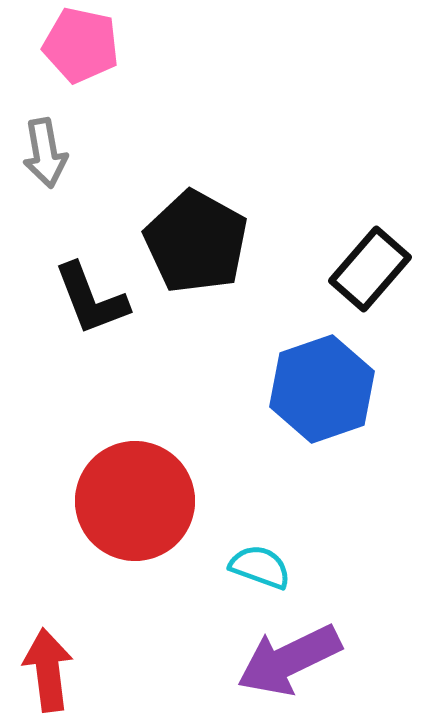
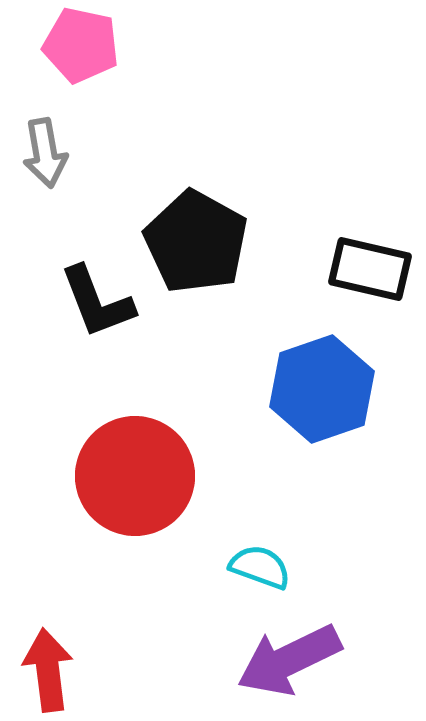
black rectangle: rotated 62 degrees clockwise
black L-shape: moved 6 px right, 3 px down
red circle: moved 25 px up
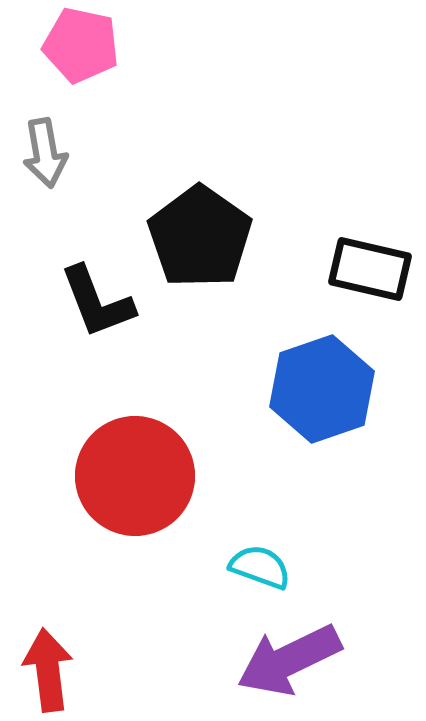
black pentagon: moved 4 px right, 5 px up; rotated 6 degrees clockwise
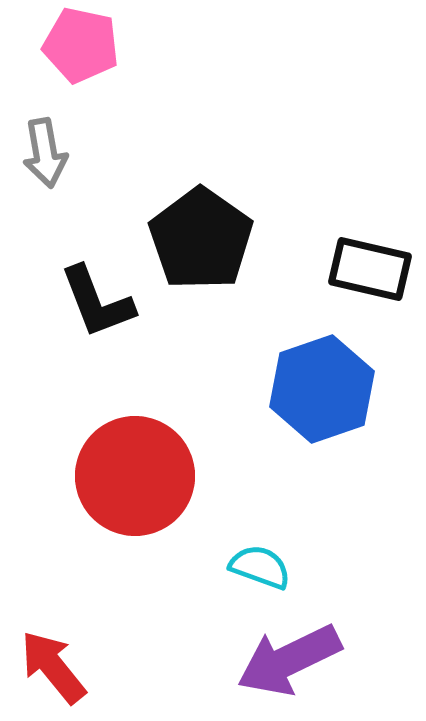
black pentagon: moved 1 px right, 2 px down
red arrow: moved 5 px right, 3 px up; rotated 32 degrees counterclockwise
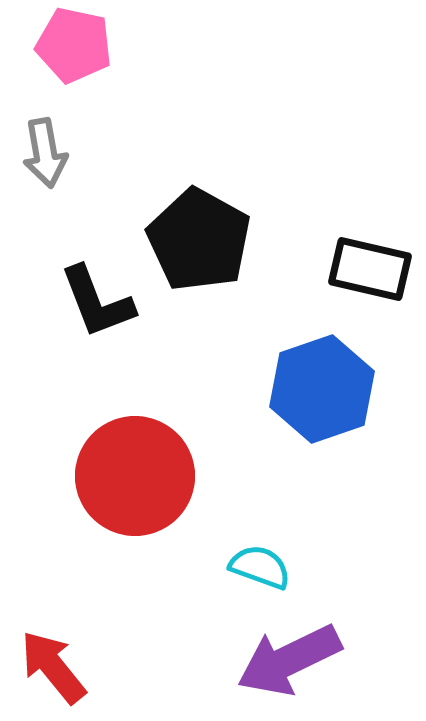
pink pentagon: moved 7 px left
black pentagon: moved 2 px left, 1 px down; rotated 6 degrees counterclockwise
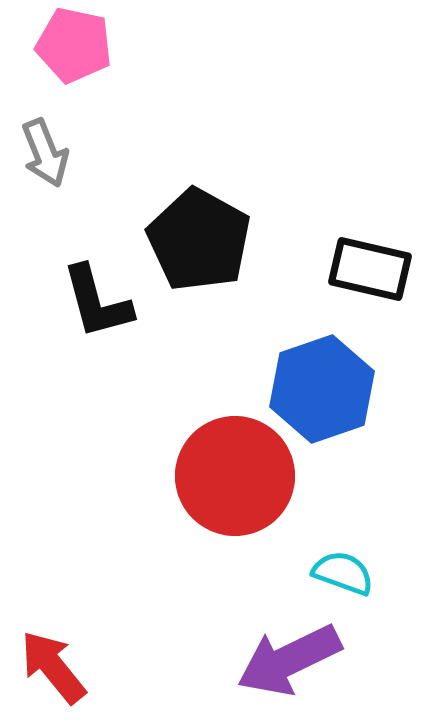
gray arrow: rotated 12 degrees counterclockwise
black L-shape: rotated 6 degrees clockwise
red circle: moved 100 px right
cyan semicircle: moved 83 px right, 6 px down
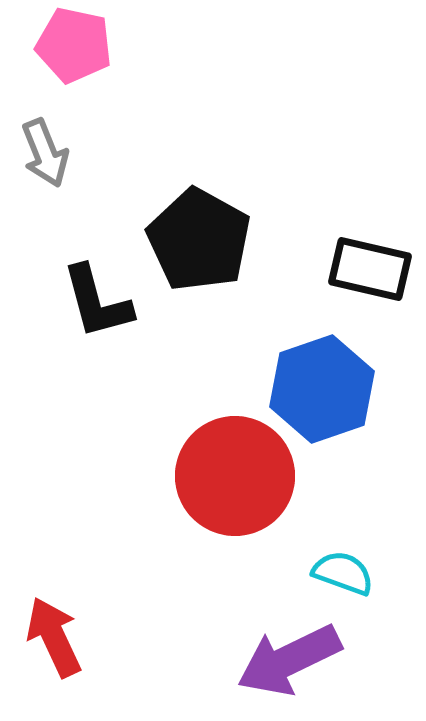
red arrow: moved 1 px right, 30 px up; rotated 14 degrees clockwise
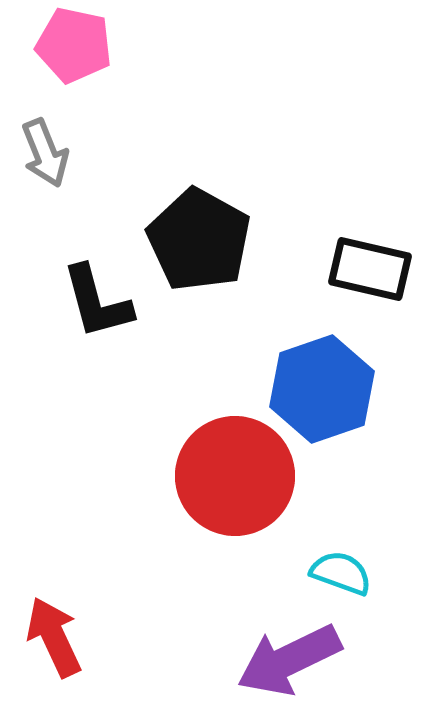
cyan semicircle: moved 2 px left
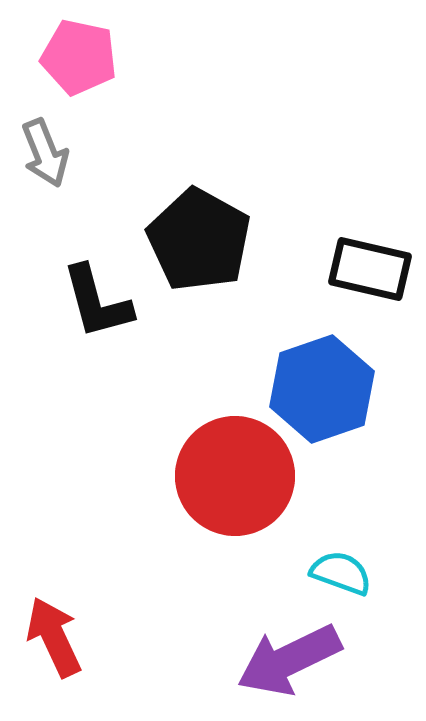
pink pentagon: moved 5 px right, 12 px down
